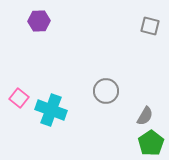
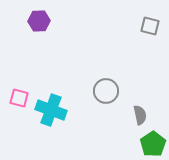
pink square: rotated 24 degrees counterclockwise
gray semicircle: moved 5 px left, 1 px up; rotated 42 degrees counterclockwise
green pentagon: moved 2 px right, 1 px down
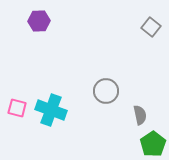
gray square: moved 1 px right, 1 px down; rotated 24 degrees clockwise
pink square: moved 2 px left, 10 px down
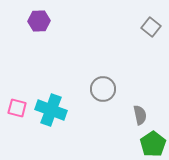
gray circle: moved 3 px left, 2 px up
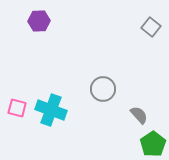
gray semicircle: moved 1 px left; rotated 30 degrees counterclockwise
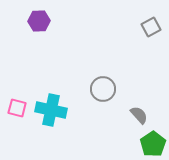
gray square: rotated 24 degrees clockwise
cyan cross: rotated 8 degrees counterclockwise
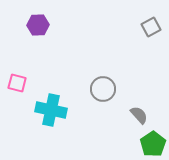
purple hexagon: moved 1 px left, 4 px down
pink square: moved 25 px up
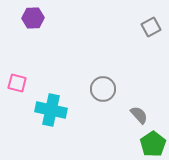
purple hexagon: moved 5 px left, 7 px up
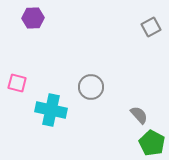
gray circle: moved 12 px left, 2 px up
green pentagon: moved 1 px left, 1 px up; rotated 10 degrees counterclockwise
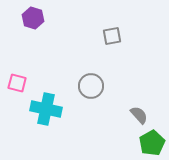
purple hexagon: rotated 20 degrees clockwise
gray square: moved 39 px left, 9 px down; rotated 18 degrees clockwise
gray circle: moved 1 px up
cyan cross: moved 5 px left, 1 px up
green pentagon: rotated 15 degrees clockwise
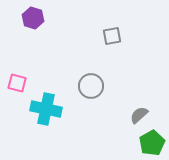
gray semicircle: rotated 90 degrees counterclockwise
